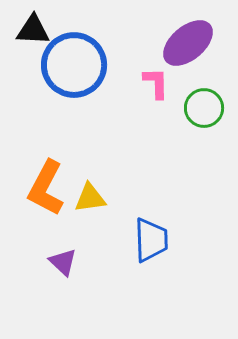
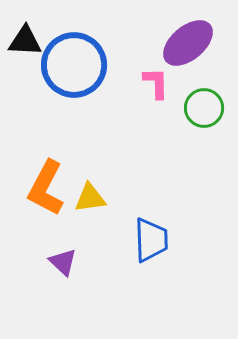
black triangle: moved 8 px left, 11 px down
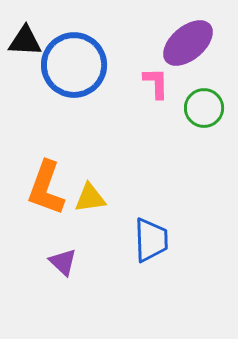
orange L-shape: rotated 8 degrees counterclockwise
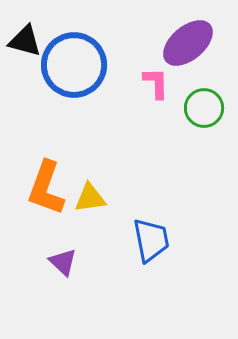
black triangle: rotated 12 degrees clockwise
blue trapezoid: rotated 9 degrees counterclockwise
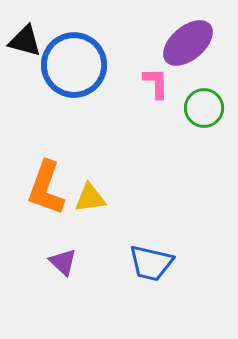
blue trapezoid: moved 23 px down; rotated 114 degrees clockwise
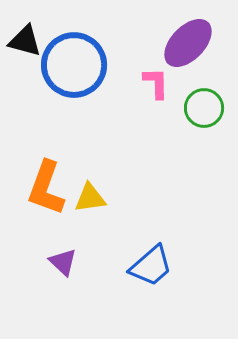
purple ellipse: rotated 6 degrees counterclockwise
blue trapezoid: moved 3 px down; rotated 54 degrees counterclockwise
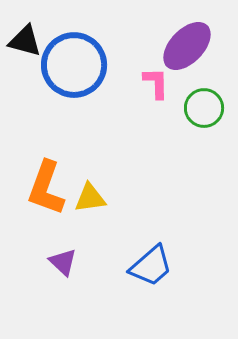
purple ellipse: moved 1 px left, 3 px down
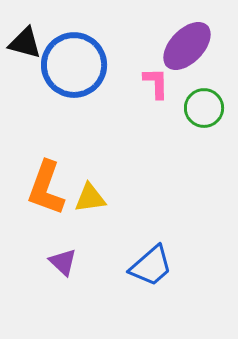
black triangle: moved 2 px down
